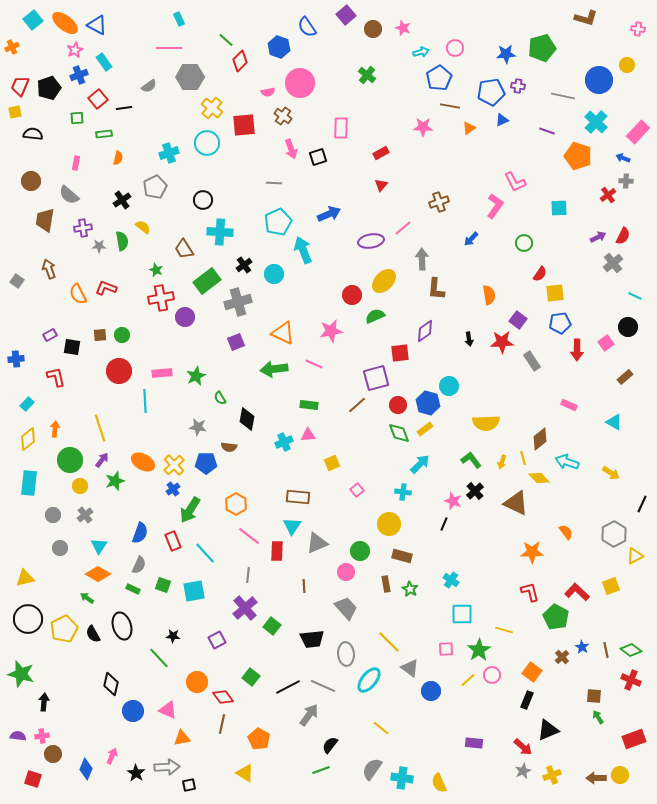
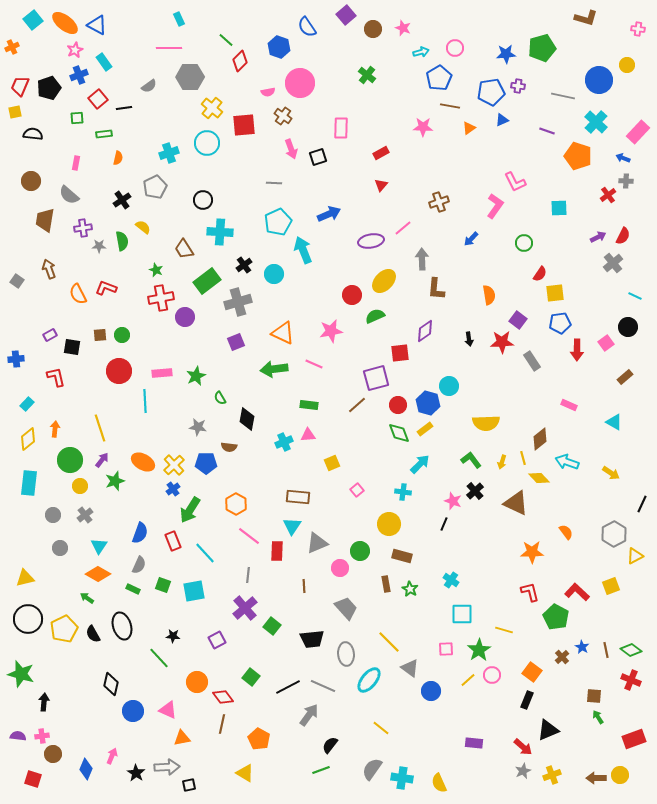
pink circle at (346, 572): moved 6 px left, 4 px up
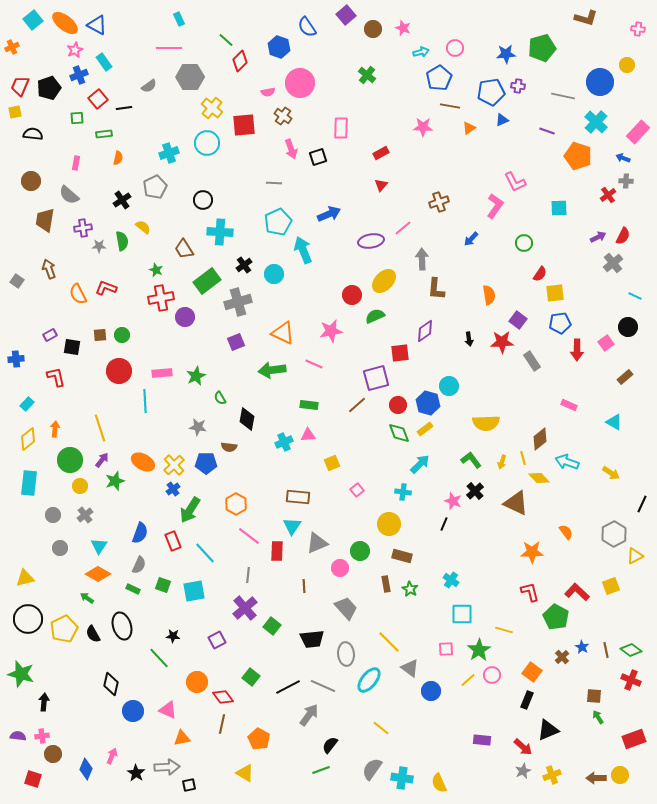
blue circle at (599, 80): moved 1 px right, 2 px down
green arrow at (274, 369): moved 2 px left, 1 px down
purple rectangle at (474, 743): moved 8 px right, 3 px up
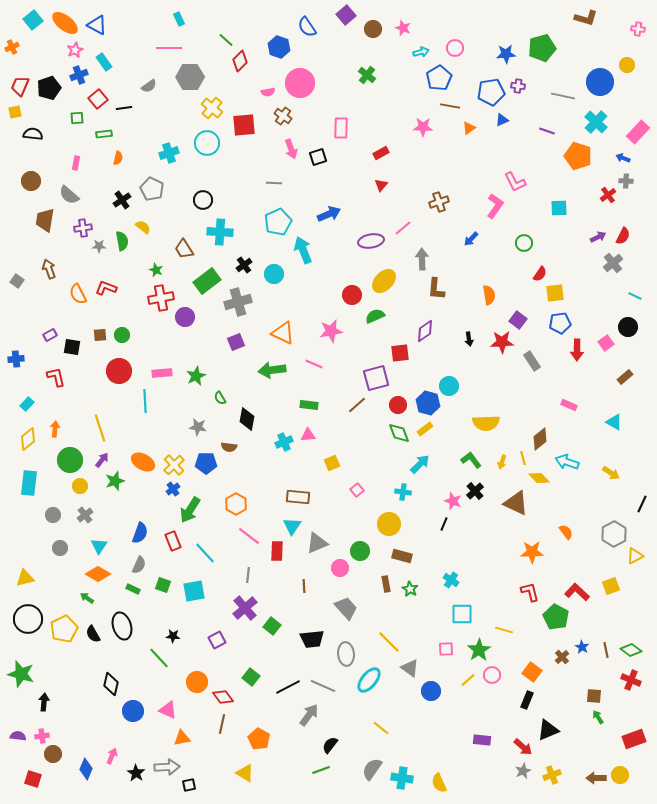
gray pentagon at (155, 187): moved 3 px left, 2 px down; rotated 20 degrees counterclockwise
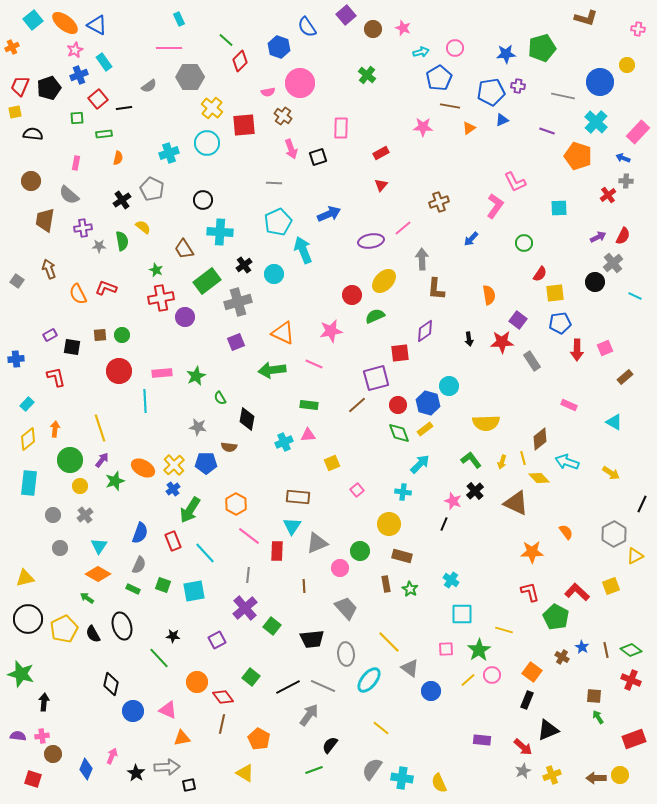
black circle at (628, 327): moved 33 px left, 45 px up
pink square at (606, 343): moved 1 px left, 5 px down; rotated 14 degrees clockwise
orange ellipse at (143, 462): moved 6 px down
brown cross at (562, 657): rotated 16 degrees counterclockwise
green line at (321, 770): moved 7 px left
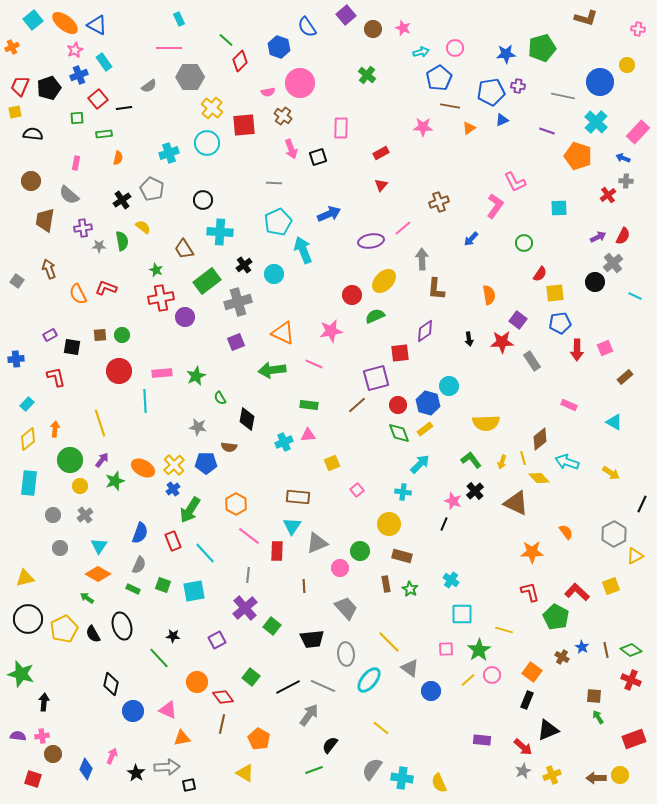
yellow line at (100, 428): moved 5 px up
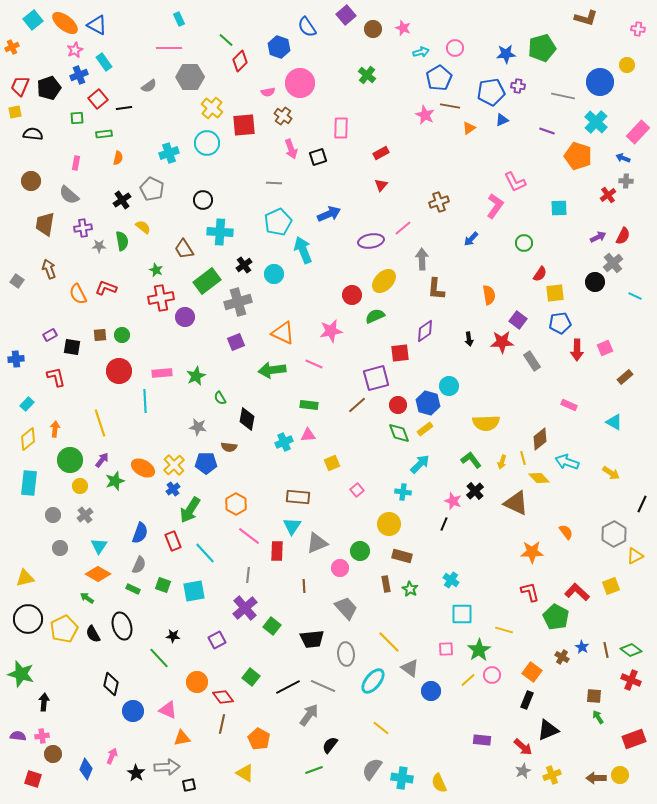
pink star at (423, 127): moved 2 px right, 12 px up; rotated 24 degrees clockwise
brown trapezoid at (45, 220): moved 4 px down
cyan ellipse at (369, 680): moved 4 px right, 1 px down
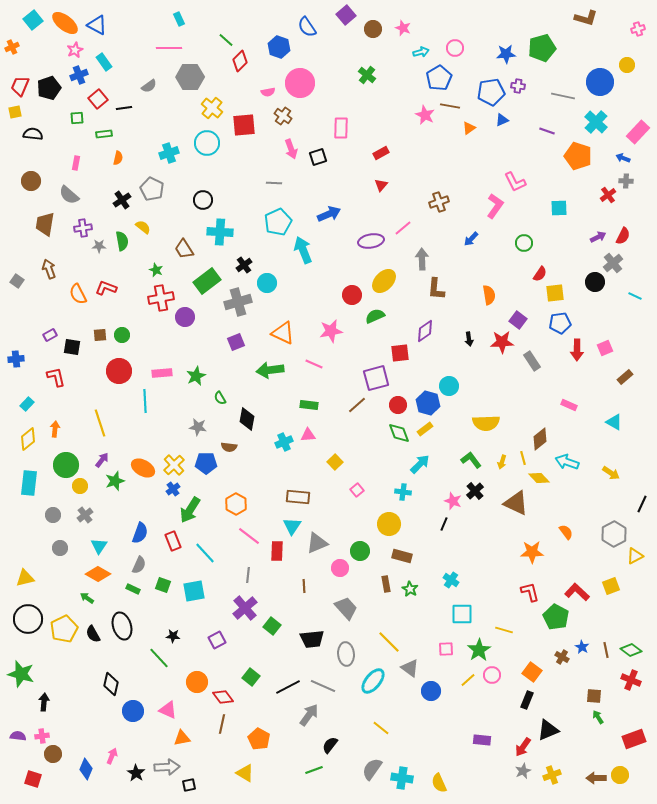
pink cross at (638, 29): rotated 24 degrees counterclockwise
cyan circle at (274, 274): moved 7 px left, 9 px down
green arrow at (272, 370): moved 2 px left
green circle at (70, 460): moved 4 px left, 5 px down
yellow square at (332, 463): moved 3 px right, 1 px up; rotated 21 degrees counterclockwise
red arrow at (523, 747): rotated 84 degrees clockwise
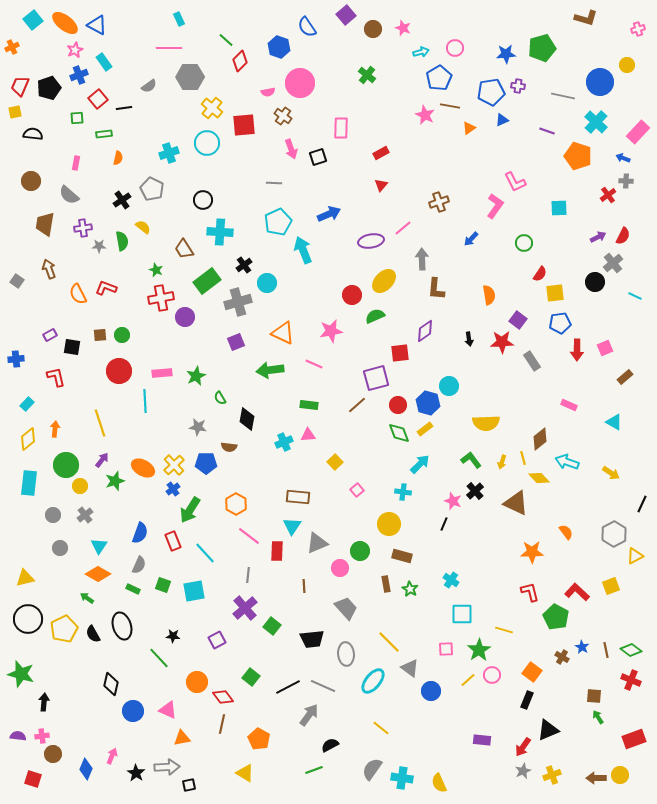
black semicircle at (330, 745): rotated 24 degrees clockwise
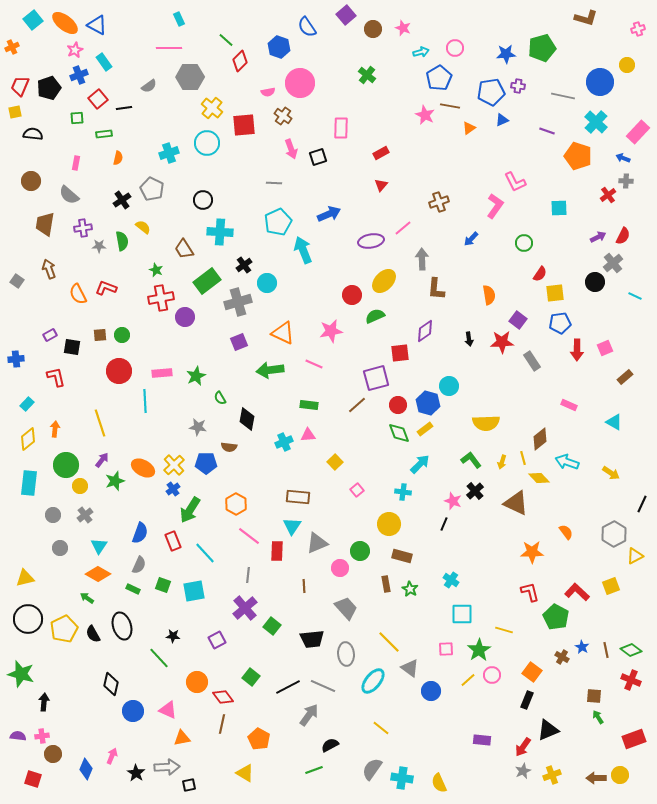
purple square at (236, 342): moved 3 px right
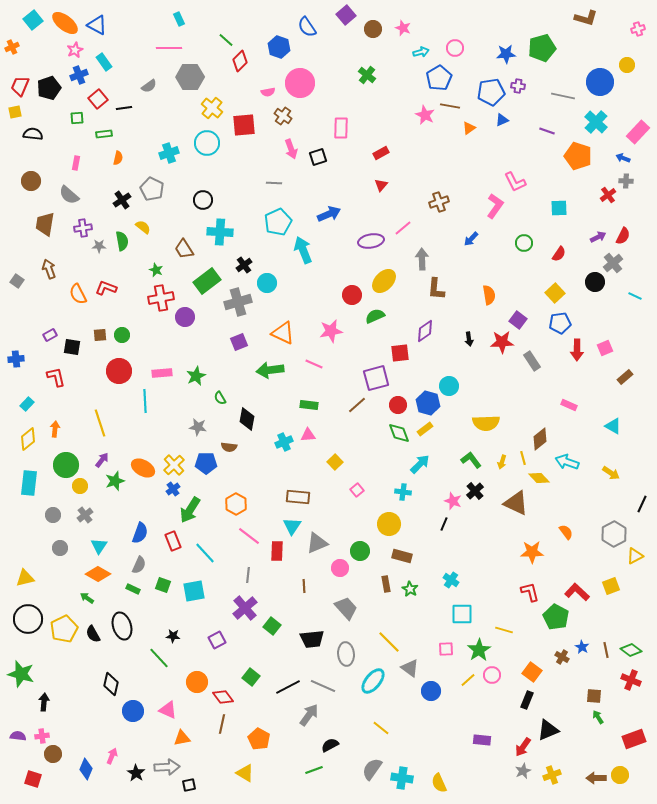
red semicircle at (540, 274): moved 19 px right, 20 px up
yellow square at (555, 293): rotated 36 degrees counterclockwise
cyan triangle at (614, 422): moved 1 px left, 4 px down
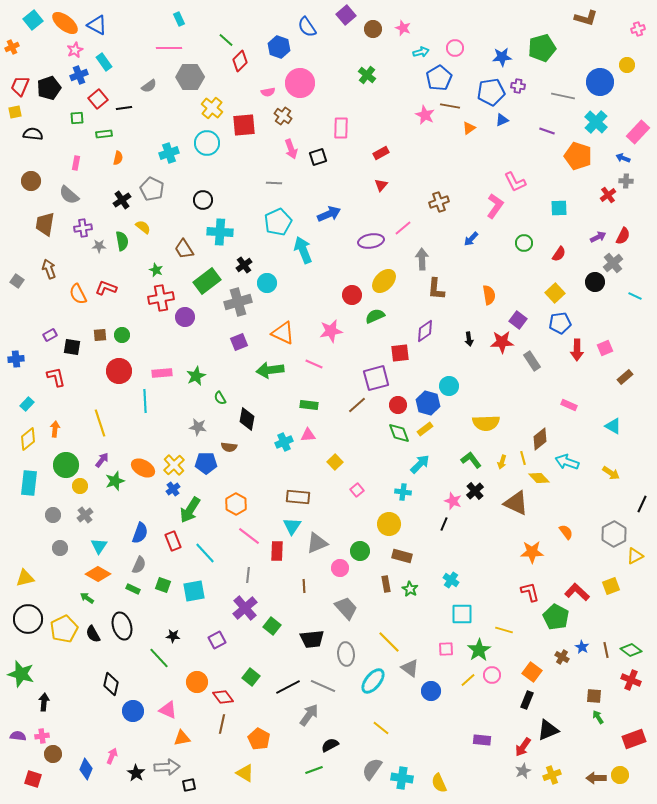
blue star at (506, 54): moved 4 px left, 3 px down
